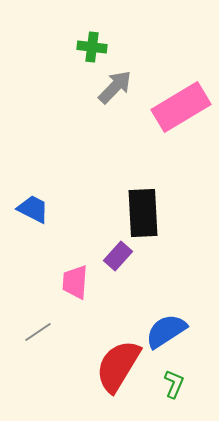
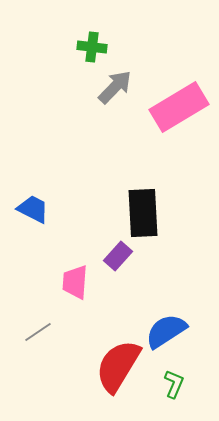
pink rectangle: moved 2 px left
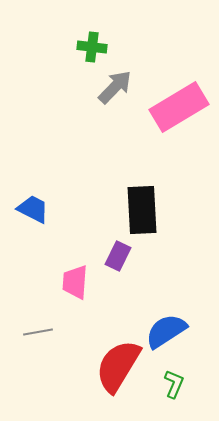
black rectangle: moved 1 px left, 3 px up
purple rectangle: rotated 16 degrees counterclockwise
gray line: rotated 24 degrees clockwise
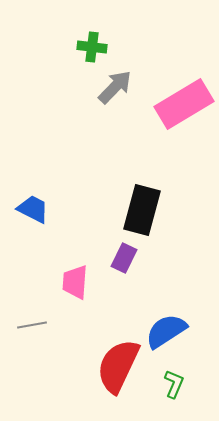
pink rectangle: moved 5 px right, 3 px up
black rectangle: rotated 18 degrees clockwise
purple rectangle: moved 6 px right, 2 px down
gray line: moved 6 px left, 7 px up
red semicircle: rotated 6 degrees counterclockwise
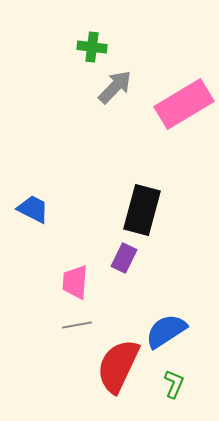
gray line: moved 45 px right
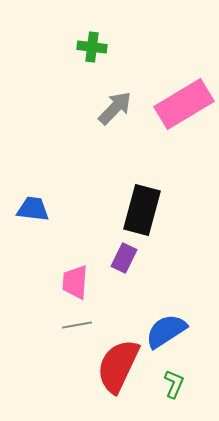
gray arrow: moved 21 px down
blue trapezoid: rotated 20 degrees counterclockwise
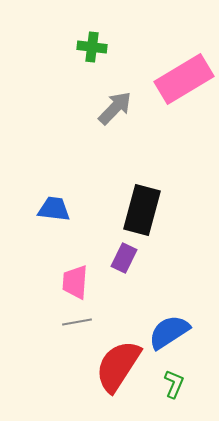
pink rectangle: moved 25 px up
blue trapezoid: moved 21 px right
gray line: moved 3 px up
blue semicircle: moved 3 px right, 1 px down
red semicircle: rotated 8 degrees clockwise
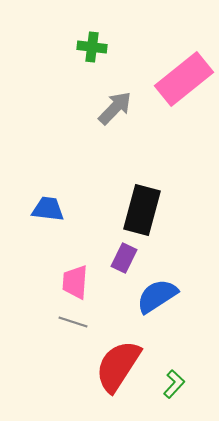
pink rectangle: rotated 8 degrees counterclockwise
blue trapezoid: moved 6 px left
gray line: moved 4 px left; rotated 28 degrees clockwise
blue semicircle: moved 12 px left, 36 px up
green L-shape: rotated 20 degrees clockwise
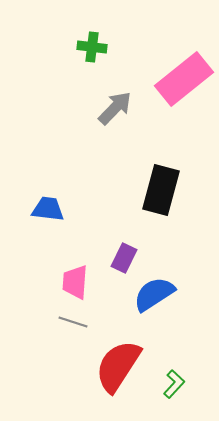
black rectangle: moved 19 px right, 20 px up
blue semicircle: moved 3 px left, 2 px up
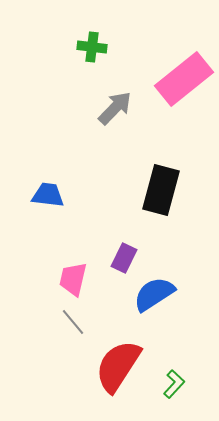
blue trapezoid: moved 14 px up
pink trapezoid: moved 2 px left, 3 px up; rotated 9 degrees clockwise
gray line: rotated 32 degrees clockwise
